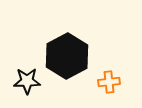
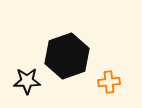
black hexagon: rotated 9 degrees clockwise
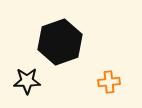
black hexagon: moved 7 px left, 14 px up
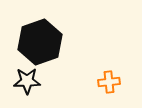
black hexagon: moved 20 px left
